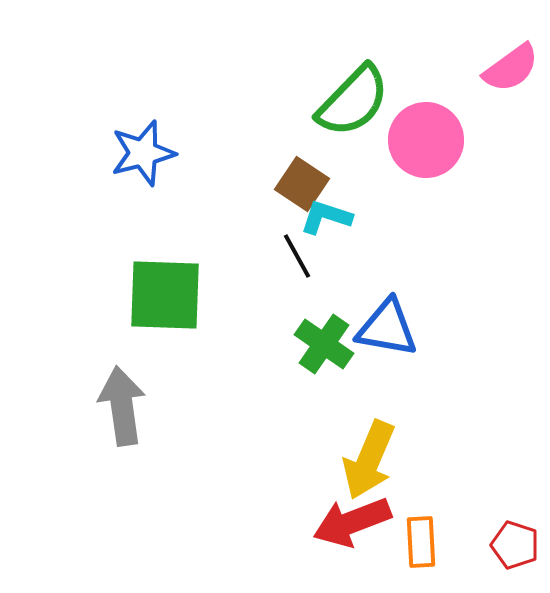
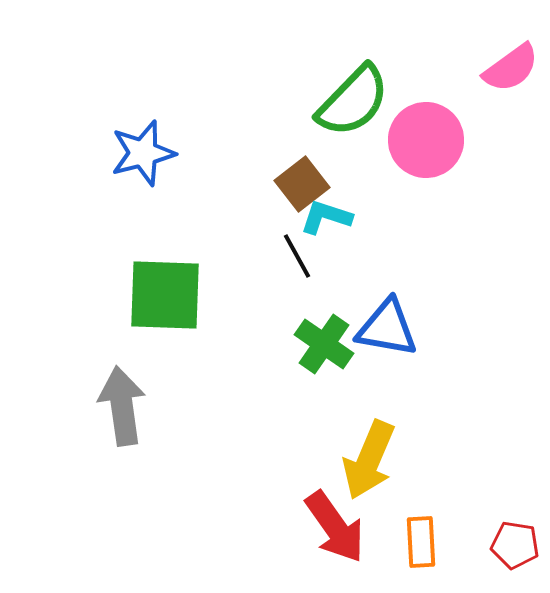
brown square: rotated 18 degrees clockwise
red arrow: moved 17 px left, 5 px down; rotated 104 degrees counterclockwise
red pentagon: rotated 9 degrees counterclockwise
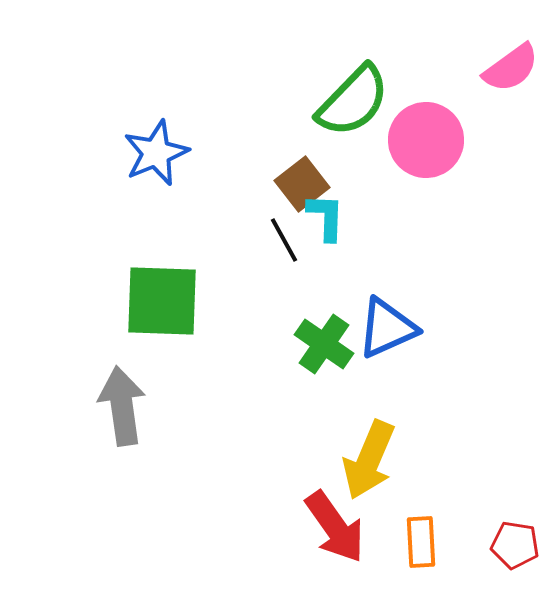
blue star: moved 13 px right; rotated 8 degrees counterclockwise
cyan L-shape: rotated 74 degrees clockwise
black line: moved 13 px left, 16 px up
green square: moved 3 px left, 6 px down
blue triangle: rotated 34 degrees counterclockwise
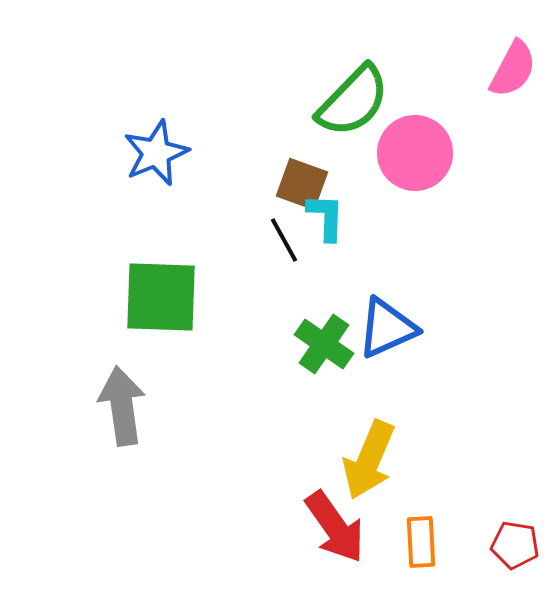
pink semicircle: moved 2 px right, 1 px down; rotated 26 degrees counterclockwise
pink circle: moved 11 px left, 13 px down
brown square: rotated 32 degrees counterclockwise
green square: moved 1 px left, 4 px up
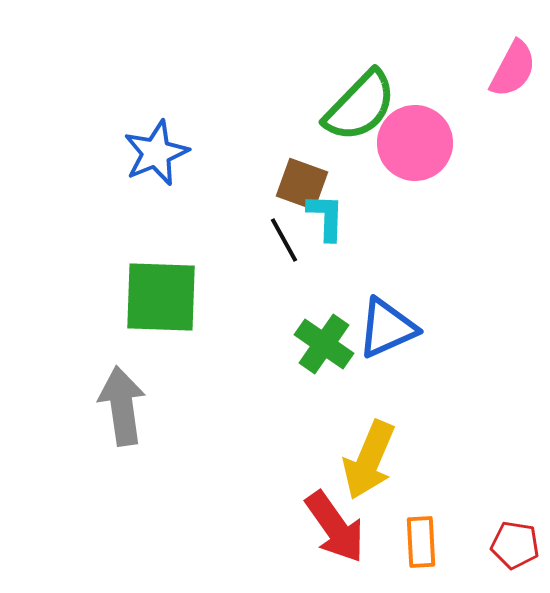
green semicircle: moved 7 px right, 5 px down
pink circle: moved 10 px up
